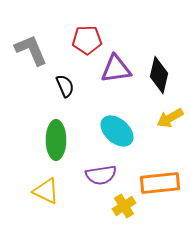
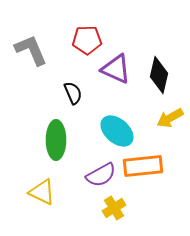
purple triangle: rotated 32 degrees clockwise
black semicircle: moved 8 px right, 7 px down
purple semicircle: rotated 20 degrees counterclockwise
orange rectangle: moved 17 px left, 17 px up
yellow triangle: moved 4 px left, 1 px down
yellow cross: moved 10 px left, 2 px down
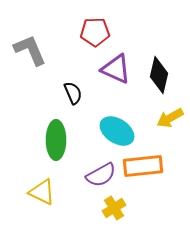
red pentagon: moved 8 px right, 8 px up
gray L-shape: moved 1 px left
cyan ellipse: rotated 8 degrees counterclockwise
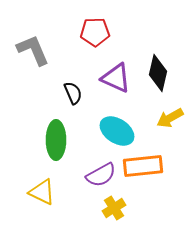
gray L-shape: moved 3 px right
purple triangle: moved 9 px down
black diamond: moved 1 px left, 2 px up
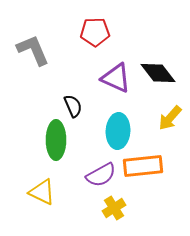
black diamond: rotated 51 degrees counterclockwise
black semicircle: moved 13 px down
yellow arrow: rotated 20 degrees counterclockwise
cyan ellipse: moved 1 px right; rotated 60 degrees clockwise
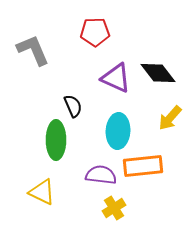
purple semicircle: rotated 144 degrees counterclockwise
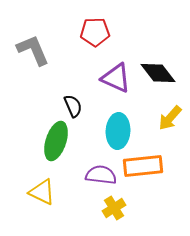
green ellipse: moved 1 px down; rotated 18 degrees clockwise
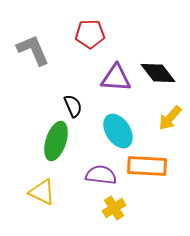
red pentagon: moved 5 px left, 2 px down
purple triangle: rotated 20 degrees counterclockwise
cyan ellipse: rotated 36 degrees counterclockwise
orange rectangle: moved 4 px right; rotated 9 degrees clockwise
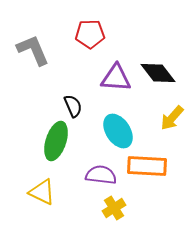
yellow arrow: moved 2 px right
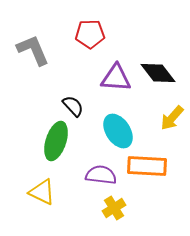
black semicircle: rotated 20 degrees counterclockwise
